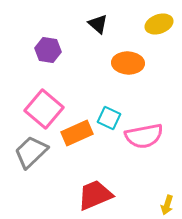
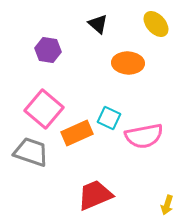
yellow ellipse: moved 3 px left; rotated 68 degrees clockwise
gray trapezoid: rotated 63 degrees clockwise
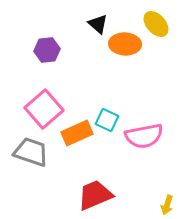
purple hexagon: moved 1 px left; rotated 15 degrees counterclockwise
orange ellipse: moved 3 px left, 19 px up
pink square: rotated 9 degrees clockwise
cyan square: moved 2 px left, 2 px down
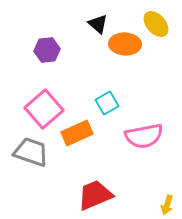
cyan square: moved 17 px up; rotated 35 degrees clockwise
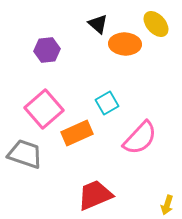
pink semicircle: moved 4 px left, 2 px down; rotated 36 degrees counterclockwise
gray trapezoid: moved 6 px left, 2 px down
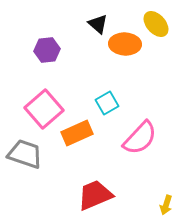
yellow arrow: moved 1 px left
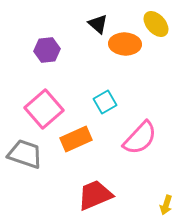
cyan square: moved 2 px left, 1 px up
orange rectangle: moved 1 px left, 6 px down
